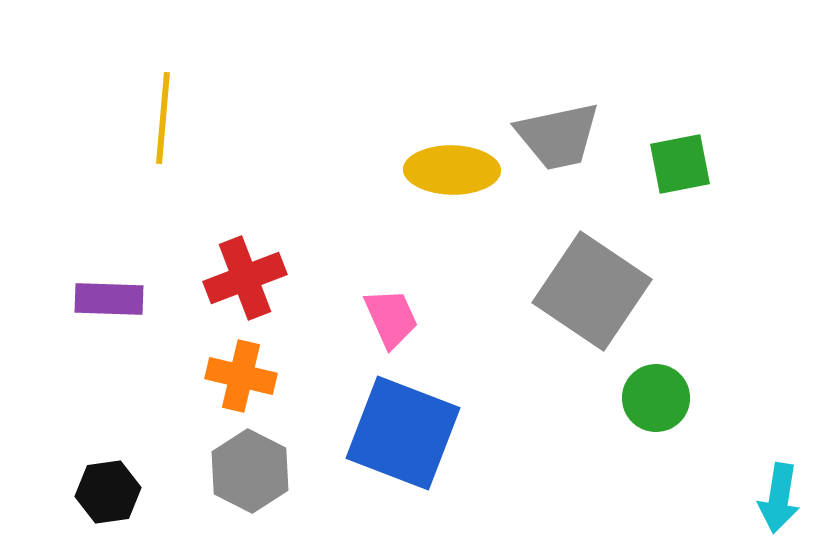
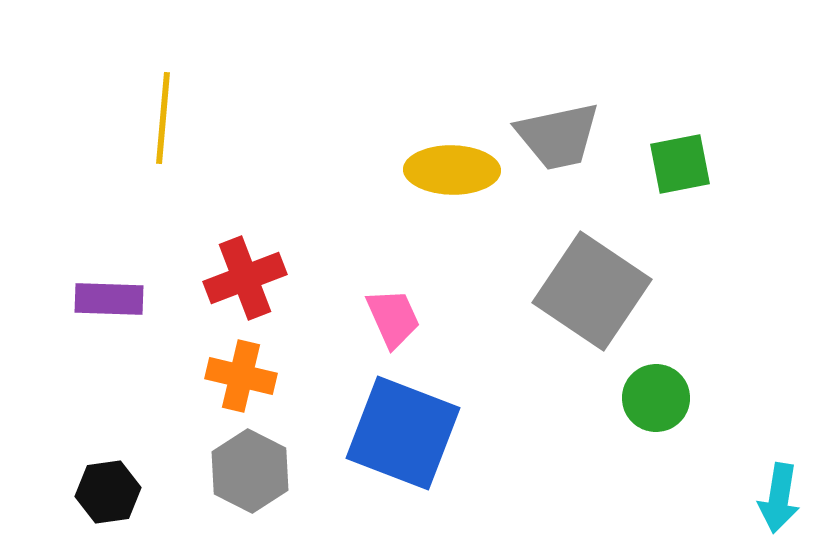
pink trapezoid: moved 2 px right
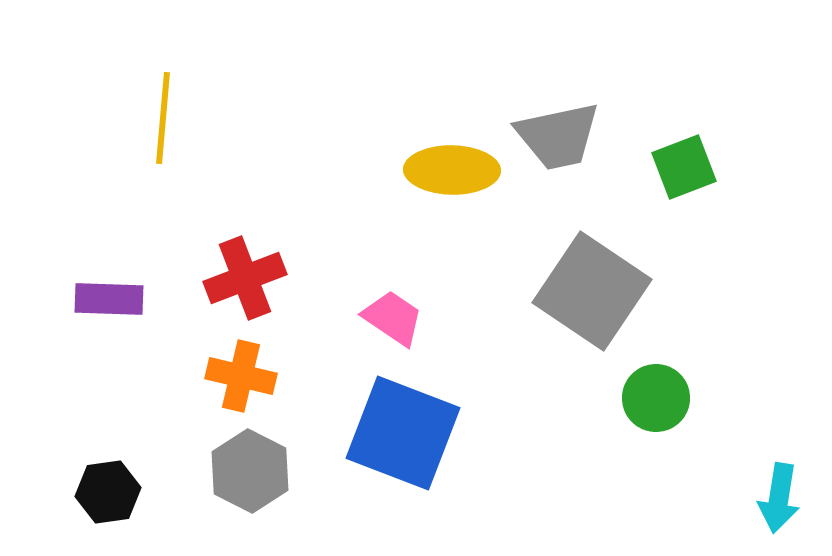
green square: moved 4 px right, 3 px down; rotated 10 degrees counterclockwise
pink trapezoid: rotated 32 degrees counterclockwise
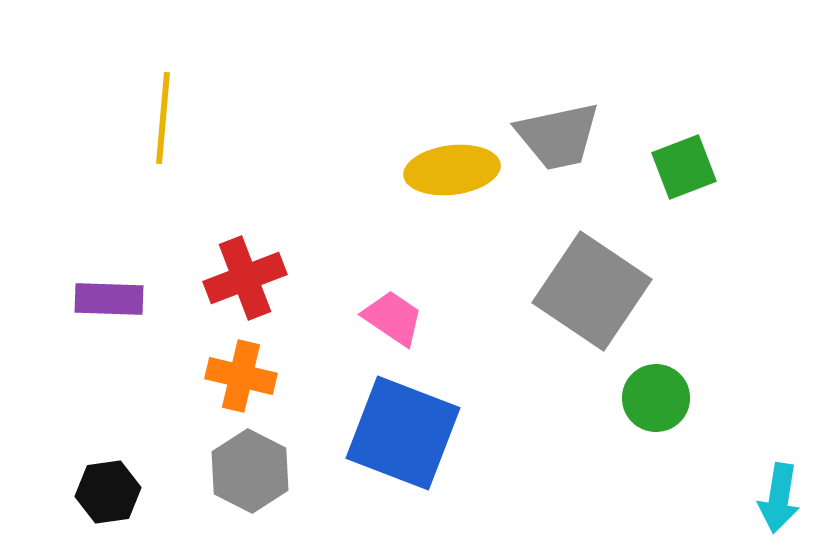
yellow ellipse: rotated 8 degrees counterclockwise
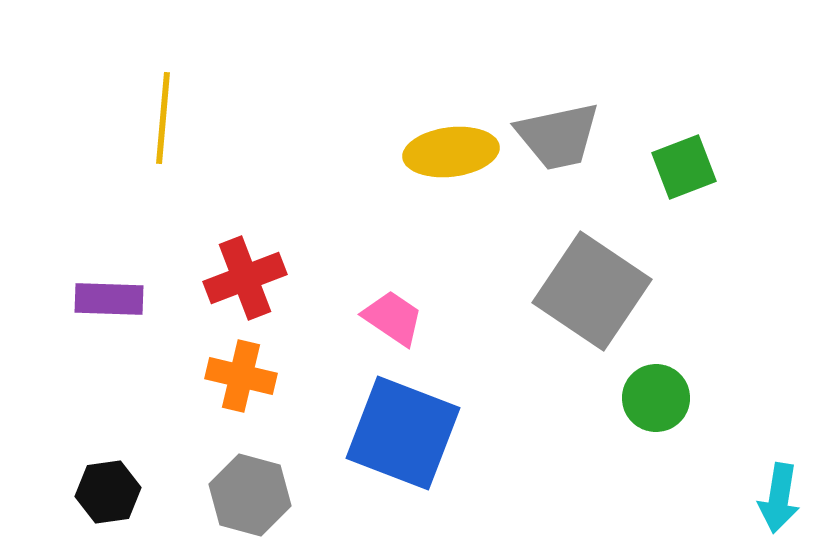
yellow ellipse: moved 1 px left, 18 px up
gray hexagon: moved 24 px down; rotated 12 degrees counterclockwise
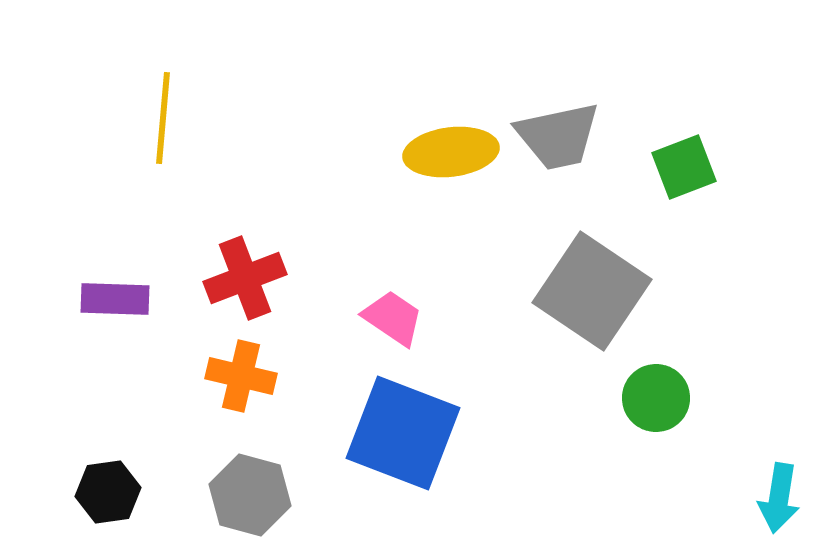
purple rectangle: moved 6 px right
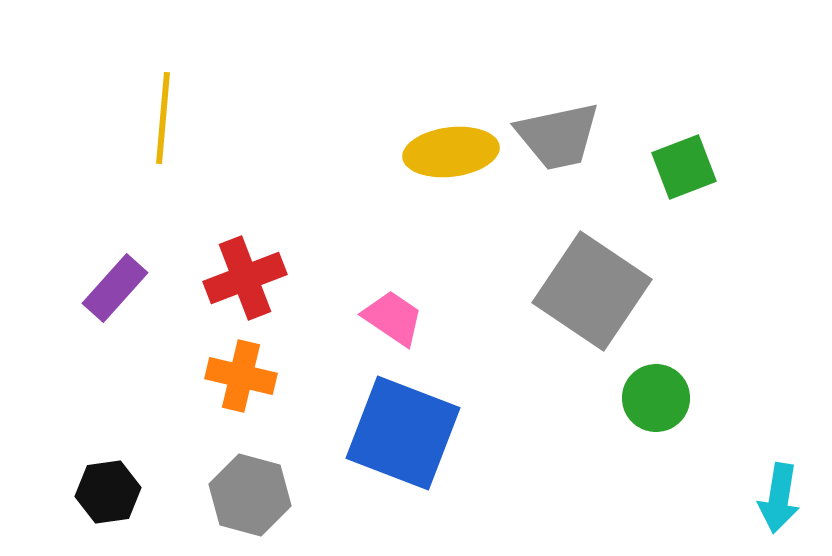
purple rectangle: moved 11 px up; rotated 50 degrees counterclockwise
